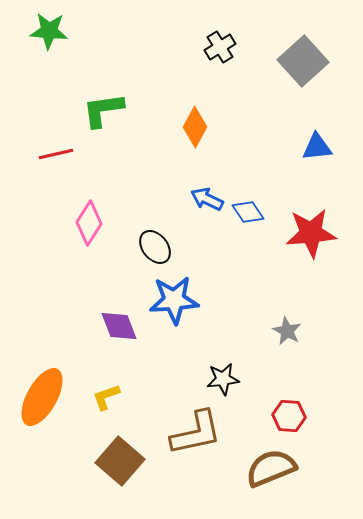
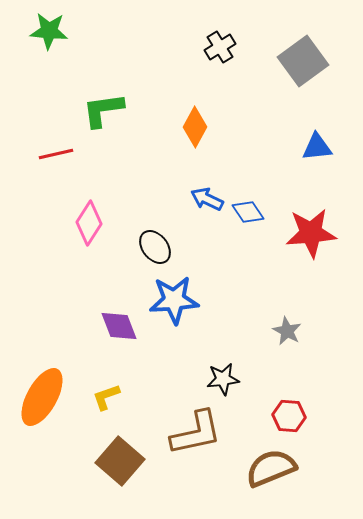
gray square: rotated 6 degrees clockwise
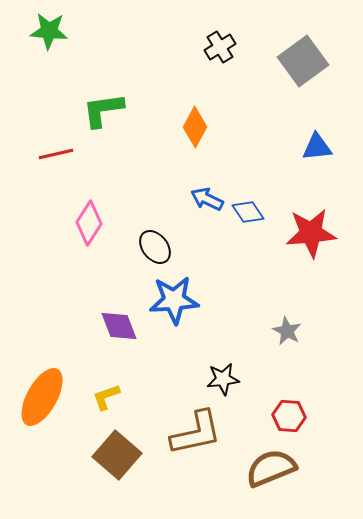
brown square: moved 3 px left, 6 px up
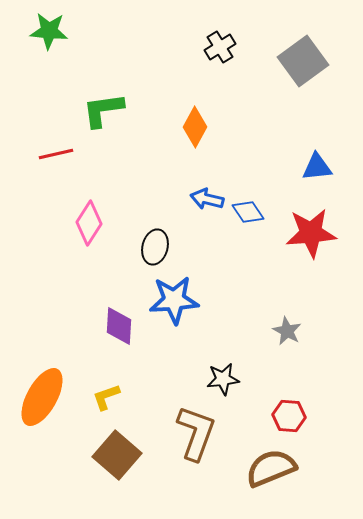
blue triangle: moved 20 px down
blue arrow: rotated 12 degrees counterclockwise
black ellipse: rotated 52 degrees clockwise
purple diamond: rotated 24 degrees clockwise
brown L-shape: rotated 58 degrees counterclockwise
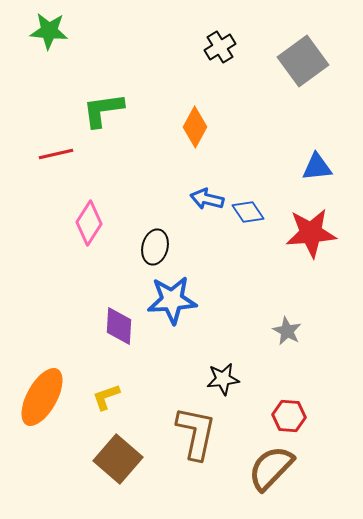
blue star: moved 2 px left
brown L-shape: rotated 8 degrees counterclockwise
brown square: moved 1 px right, 4 px down
brown semicircle: rotated 24 degrees counterclockwise
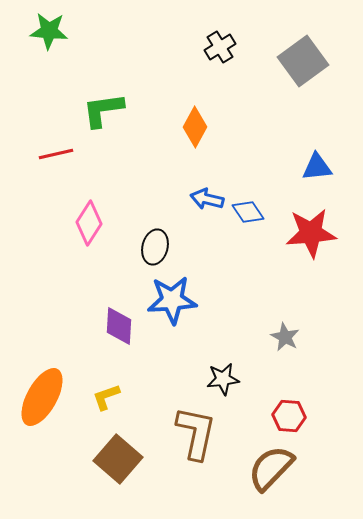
gray star: moved 2 px left, 6 px down
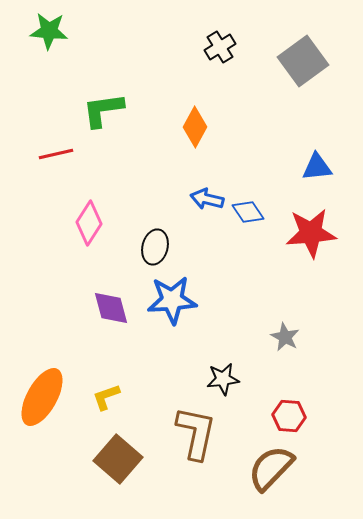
purple diamond: moved 8 px left, 18 px up; rotated 18 degrees counterclockwise
